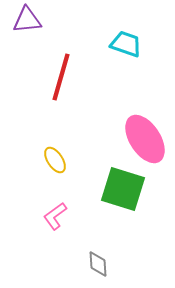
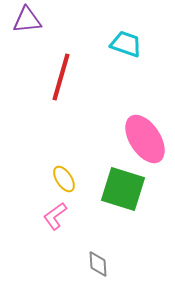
yellow ellipse: moved 9 px right, 19 px down
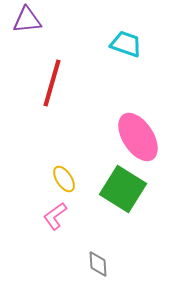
red line: moved 9 px left, 6 px down
pink ellipse: moved 7 px left, 2 px up
green square: rotated 15 degrees clockwise
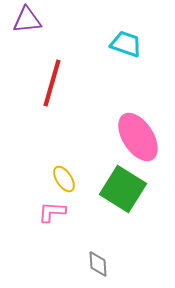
pink L-shape: moved 3 px left, 4 px up; rotated 40 degrees clockwise
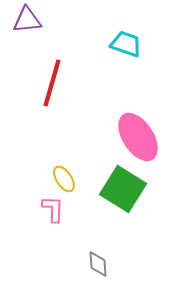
pink L-shape: moved 1 px right, 3 px up; rotated 88 degrees clockwise
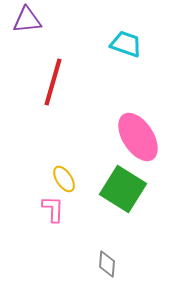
red line: moved 1 px right, 1 px up
gray diamond: moved 9 px right; rotated 8 degrees clockwise
